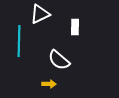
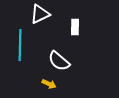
cyan line: moved 1 px right, 4 px down
white semicircle: moved 1 px down
yellow arrow: rotated 24 degrees clockwise
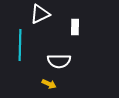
white semicircle: rotated 40 degrees counterclockwise
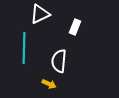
white rectangle: rotated 21 degrees clockwise
cyan line: moved 4 px right, 3 px down
white semicircle: rotated 95 degrees clockwise
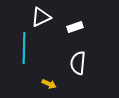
white triangle: moved 1 px right, 3 px down
white rectangle: rotated 49 degrees clockwise
white semicircle: moved 19 px right, 2 px down
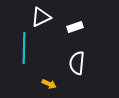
white semicircle: moved 1 px left
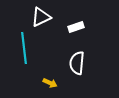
white rectangle: moved 1 px right
cyan line: rotated 8 degrees counterclockwise
yellow arrow: moved 1 px right, 1 px up
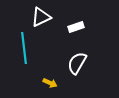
white semicircle: rotated 25 degrees clockwise
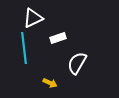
white triangle: moved 8 px left, 1 px down
white rectangle: moved 18 px left, 11 px down
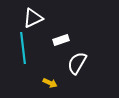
white rectangle: moved 3 px right, 2 px down
cyan line: moved 1 px left
